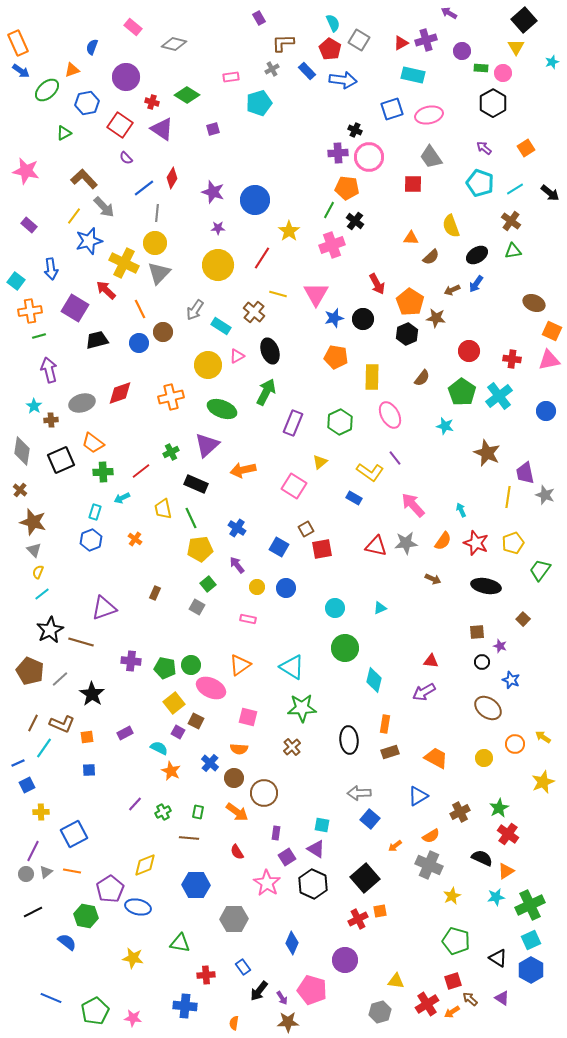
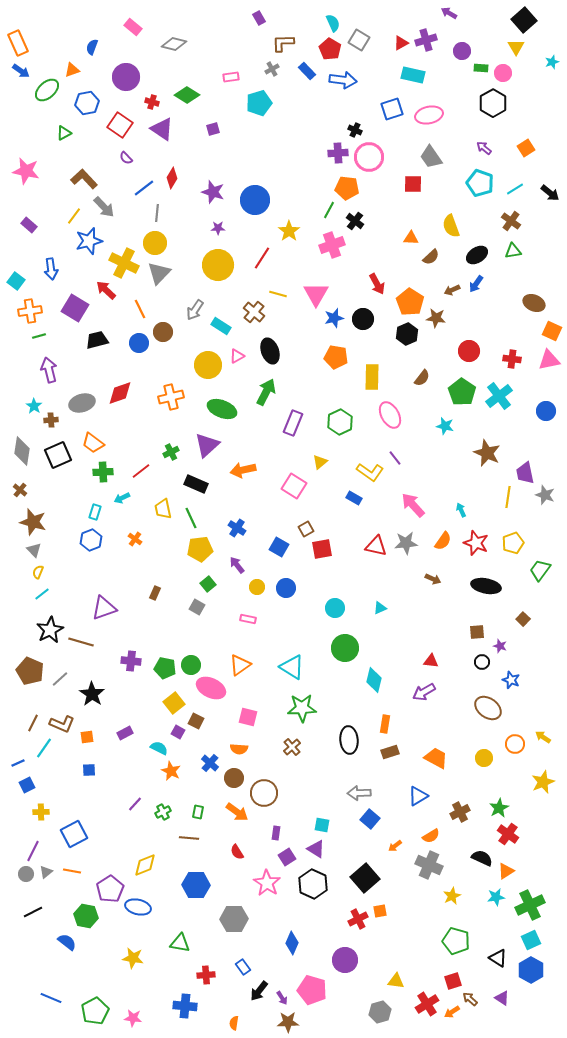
black square at (61, 460): moved 3 px left, 5 px up
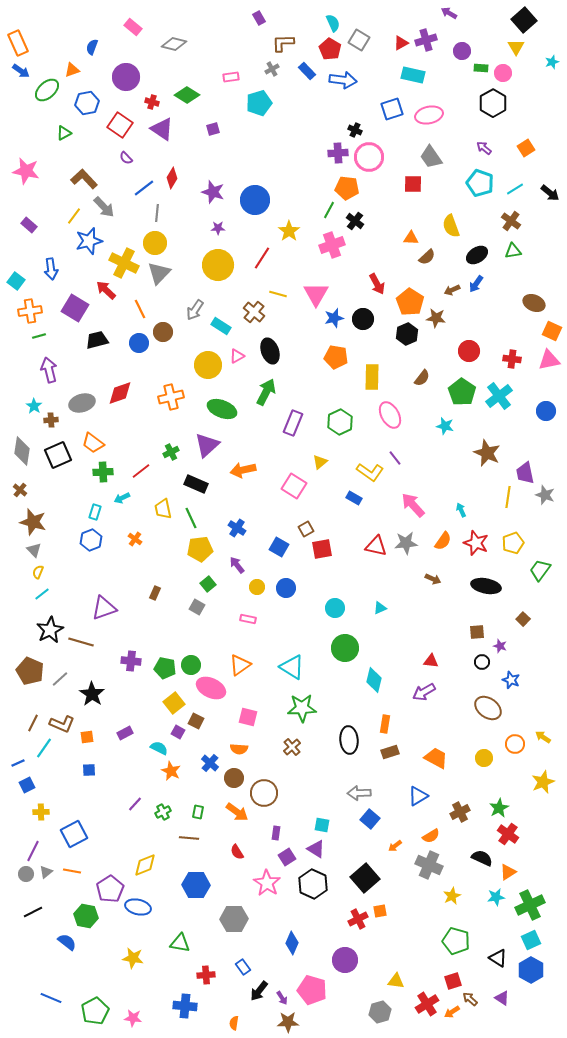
brown semicircle at (431, 257): moved 4 px left
orange triangle at (506, 871): moved 2 px right, 1 px down
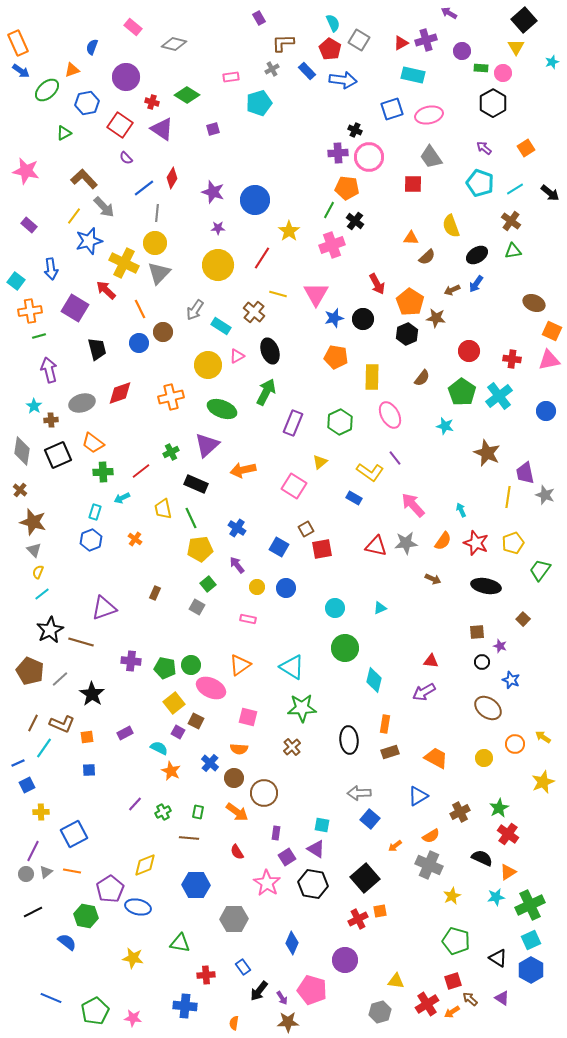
black trapezoid at (97, 340): moved 9 px down; rotated 90 degrees clockwise
black hexagon at (313, 884): rotated 16 degrees counterclockwise
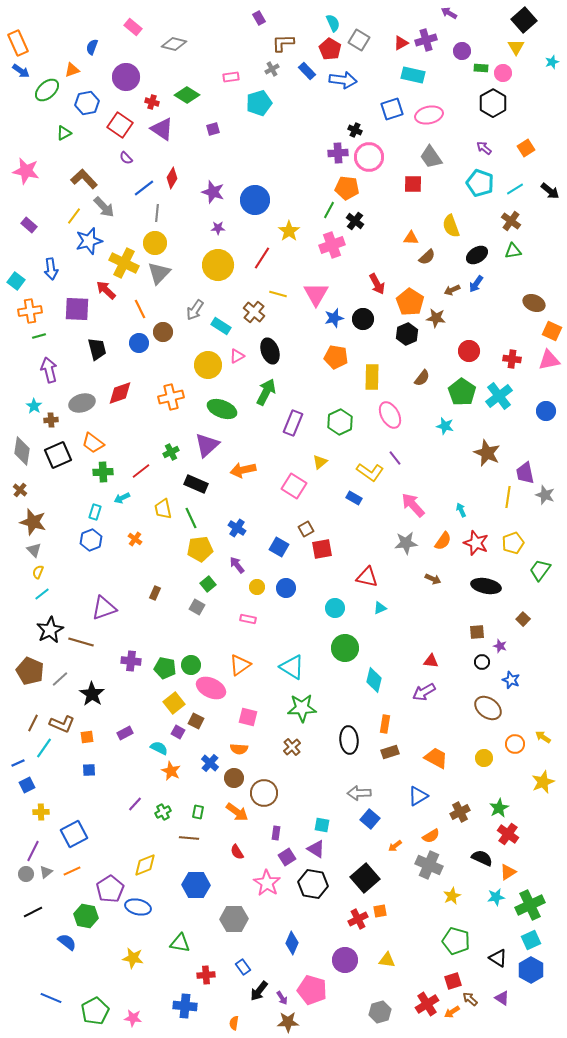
black arrow at (550, 193): moved 2 px up
purple square at (75, 308): moved 2 px right, 1 px down; rotated 28 degrees counterclockwise
red triangle at (376, 546): moved 9 px left, 31 px down
orange line at (72, 871): rotated 36 degrees counterclockwise
yellow triangle at (396, 981): moved 9 px left, 21 px up
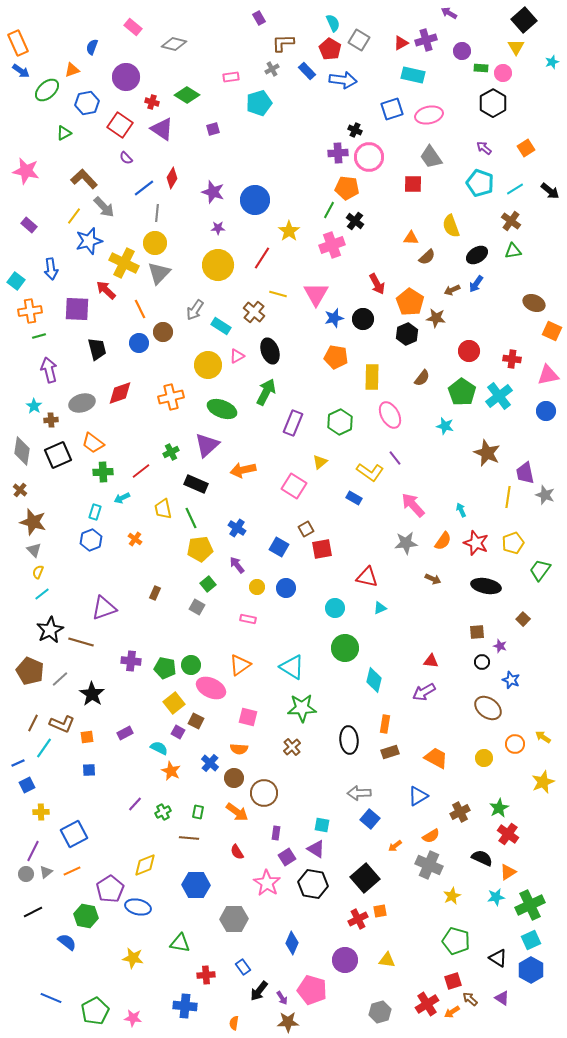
pink triangle at (549, 360): moved 1 px left, 15 px down
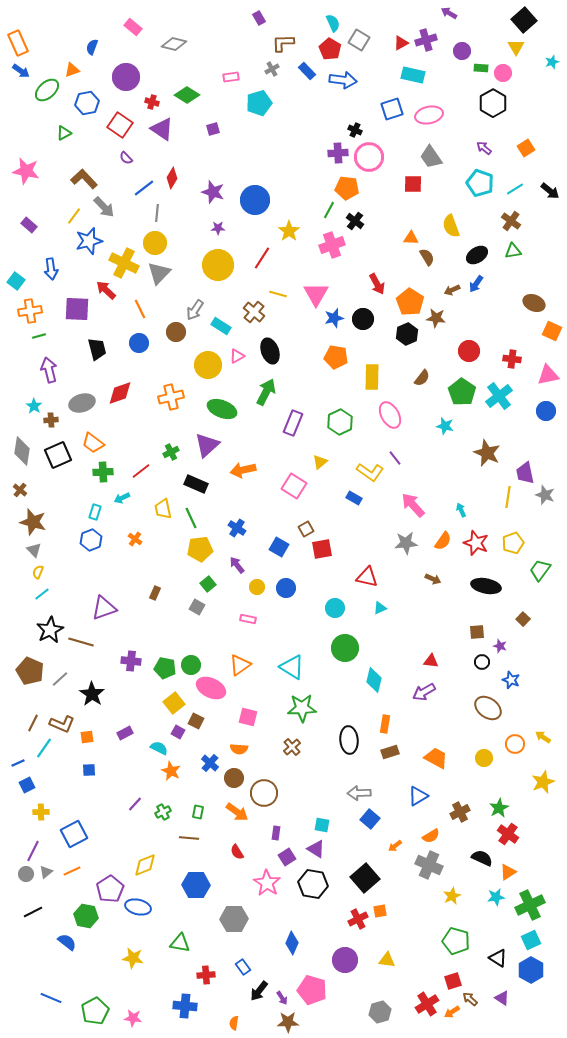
brown semicircle at (427, 257): rotated 78 degrees counterclockwise
brown circle at (163, 332): moved 13 px right
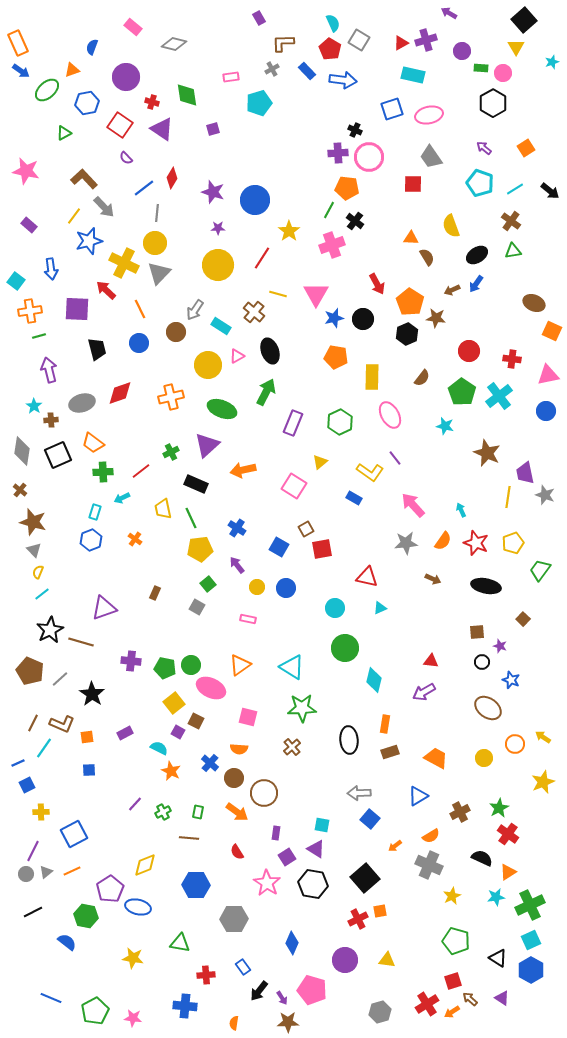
green diamond at (187, 95): rotated 50 degrees clockwise
